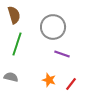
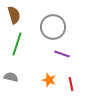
red line: rotated 48 degrees counterclockwise
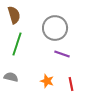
gray circle: moved 2 px right, 1 px down
orange star: moved 2 px left, 1 px down
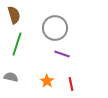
orange star: rotated 16 degrees clockwise
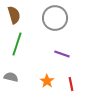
gray circle: moved 10 px up
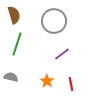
gray circle: moved 1 px left, 3 px down
purple line: rotated 56 degrees counterclockwise
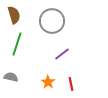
gray circle: moved 2 px left
orange star: moved 1 px right, 1 px down
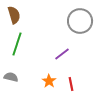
gray circle: moved 28 px right
orange star: moved 1 px right, 1 px up
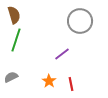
green line: moved 1 px left, 4 px up
gray semicircle: rotated 40 degrees counterclockwise
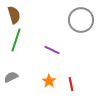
gray circle: moved 1 px right, 1 px up
purple line: moved 10 px left, 4 px up; rotated 63 degrees clockwise
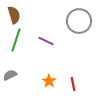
gray circle: moved 2 px left, 1 px down
purple line: moved 6 px left, 9 px up
gray semicircle: moved 1 px left, 2 px up
red line: moved 2 px right
